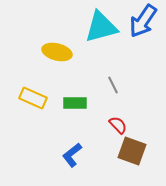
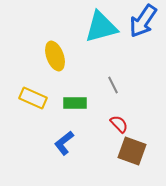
yellow ellipse: moved 2 px left, 4 px down; rotated 56 degrees clockwise
red semicircle: moved 1 px right, 1 px up
blue L-shape: moved 8 px left, 12 px up
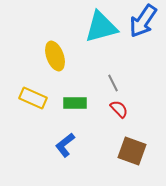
gray line: moved 2 px up
red semicircle: moved 15 px up
blue L-shape: moved 1 px right, 2 px down
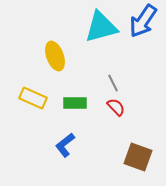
red semicircle: moved 3 px left, 2 px up
brown square: moved 6 px right, 6 px down
